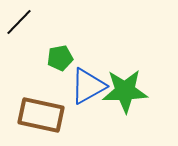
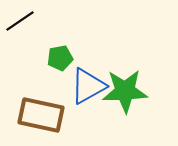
black line: moved 1 px right, 1 px up; rotated 12 degrees clockwise
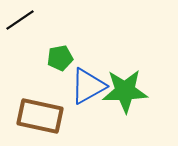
black line: moved 1 px up
brown rectangle: moved 1 px left, 1 px down
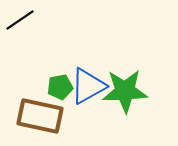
green pentagon: moved 29 px down
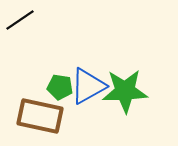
green pentagon: rotated 20 degrees clockwise
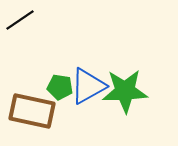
brown rectangle: moved 8 px left, 5 px up
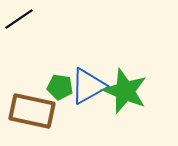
black line: moved 1 px left, 1 px up
green star: rotated 24 degrees clockwise
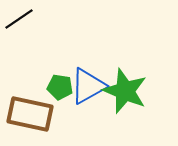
brown rectangle: moved 2 px left, 3 px down
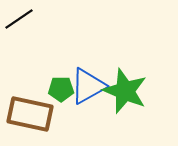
green pentagon: moved 1 px right, 2 px down; rotated 10 degrees counterclockwise
